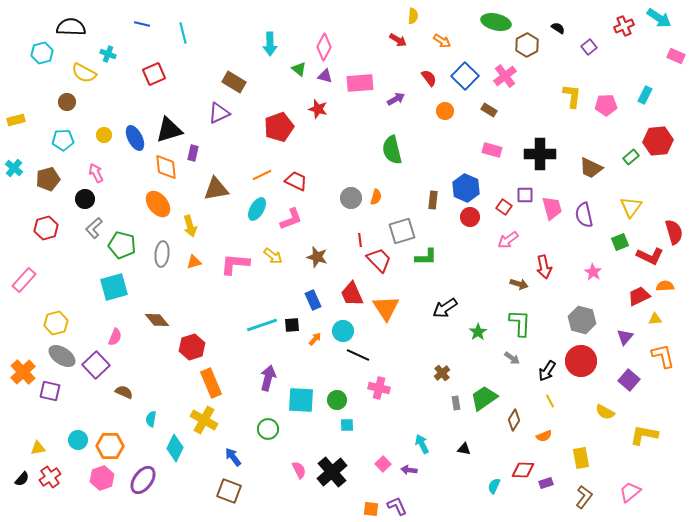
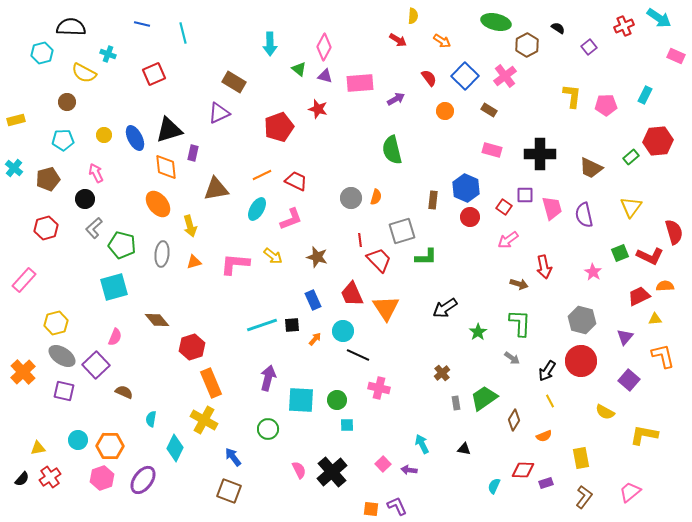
green square at (620, 242): moved 11 px down
purple square at (50, 391): moved 14 px right
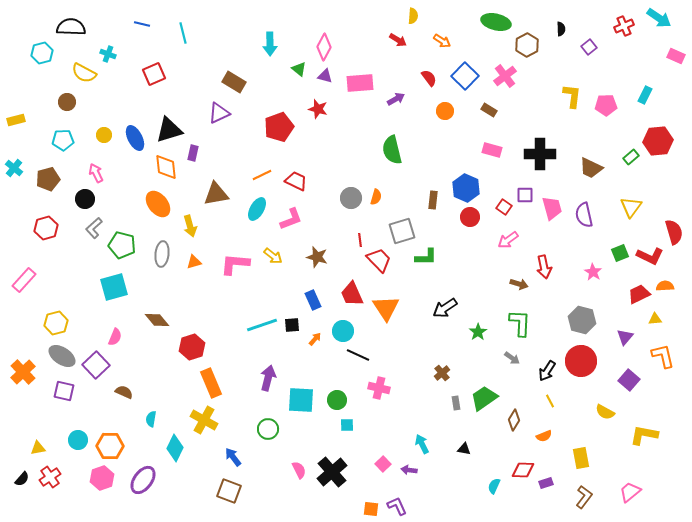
black semicircle at (558, 28): moved 3 px right, 1 px down; rotated 56 degrees clockwise
brown triangle at (216, 189): moved 5 px down
red trapezoid at (639, 296): moved 2 px up
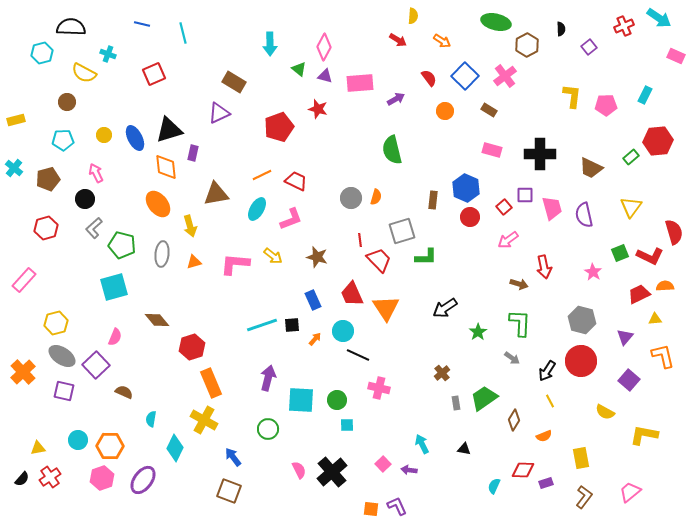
red square at (504, 207): rotated 14 degrees clockwise
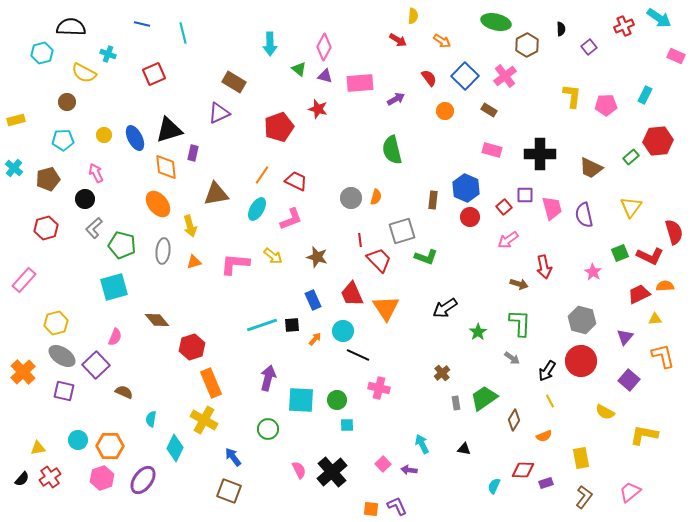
orange line at (262, 175): rotated 30 degrees counterclockwise
gray ellipse at (162, 254): moved 1 px right, 3 px up
green L-shape at (426, 257): rotated 20 degrees clockwise
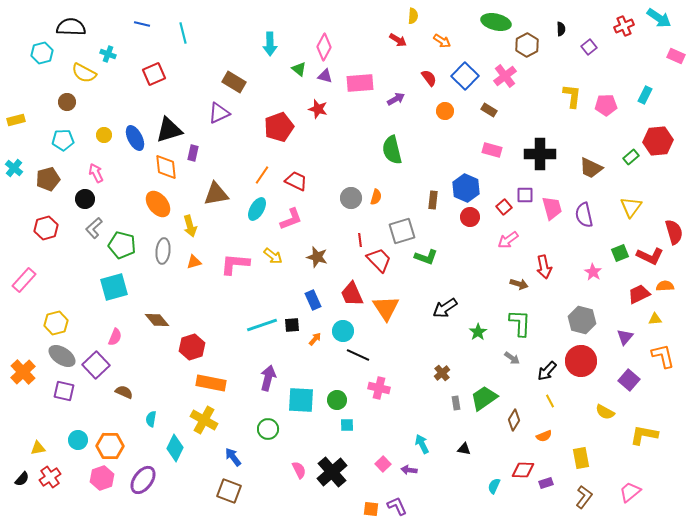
black arrow at (547, 371): rotated 10 degrees clockwise
orange rectangle at (211, 383): rotated 56 degrees counterclockwise
